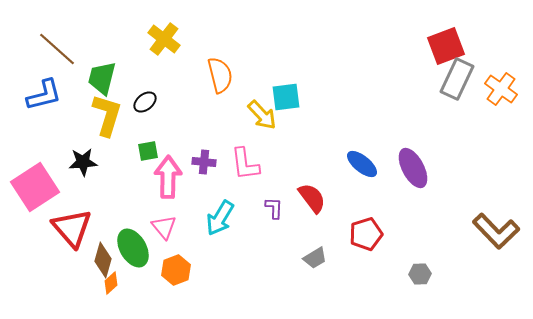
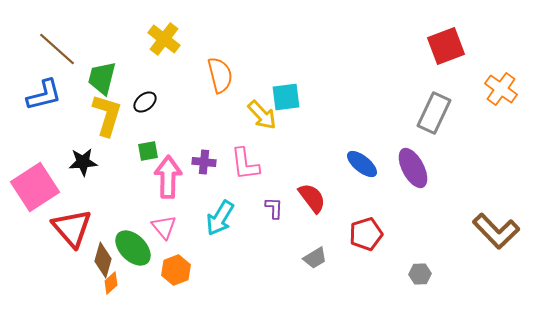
gray rectangle: moved 23 px left, 34 px down
green ellipse: rotated 15 degrees counterclockwise
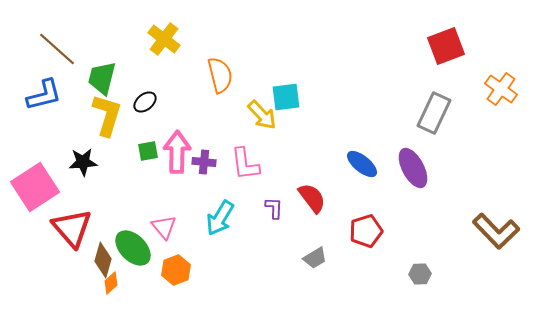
pink arrow: moved 9 px right, 25 px up
red pentagon: moved 3 px up
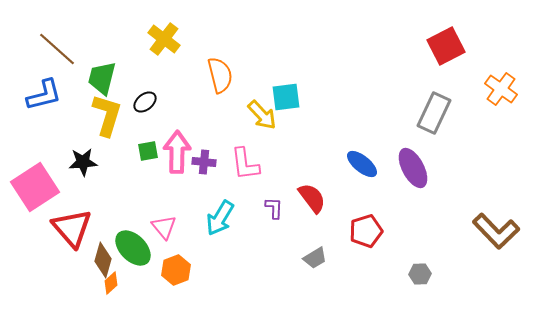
red square: rotated 6 degrees counterclockwise
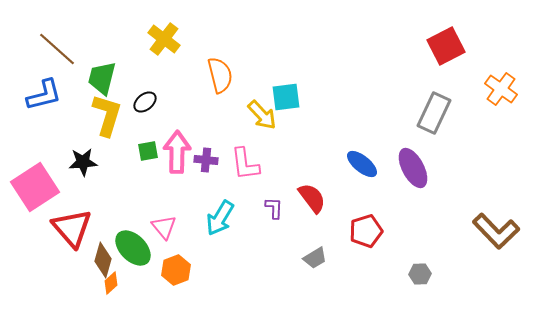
purple cross: moved 2 px right, 2 px up
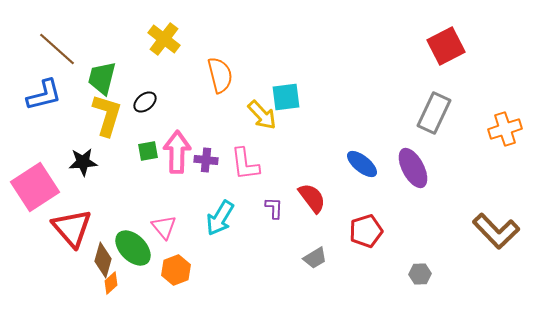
orange cross: moved 4 px right, 40 px down; rotated 36 degrees clockwise
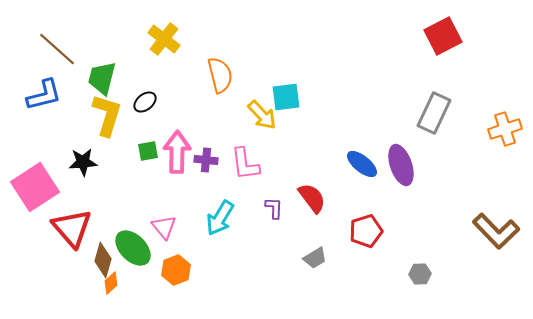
red square: moved 3 px left, 10 px up
purple ellipse: moved 12 px left, 3 px up; rotated 9 degrees clockwise
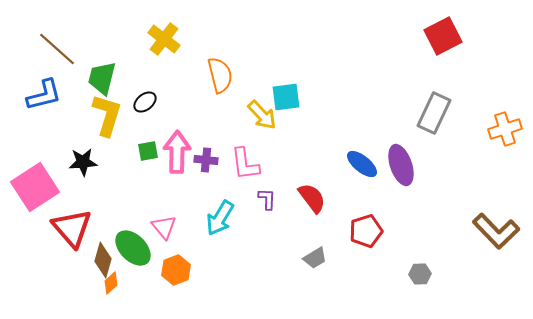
purple L-shape: moved 7 px left, 9 px up
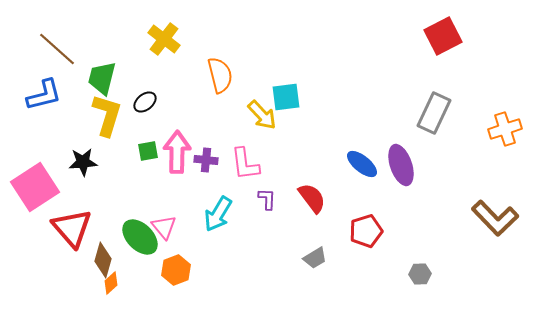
cyan arrow: moved 2 px left, 4 px up
brown L-shape: moved 1 px left, 13 px up
green ellipse: moved 7 px right, 11 px up
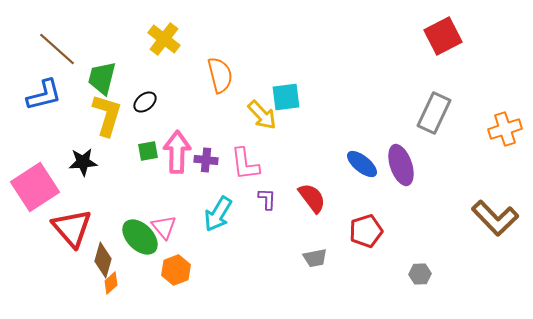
gray trapezoid: rotated 20 degrees clockwise
